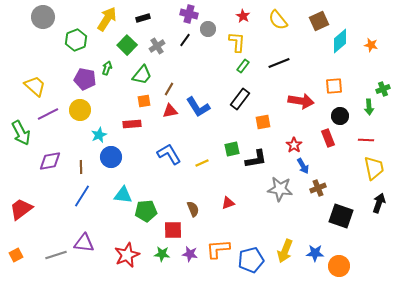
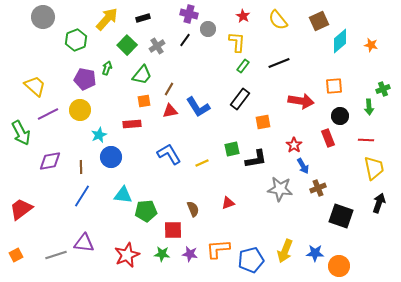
yellow arrow at (107, 19): rotated 10 degrees clockwise
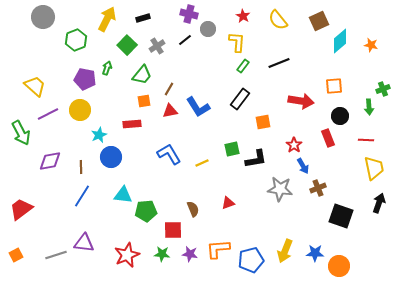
yellow arrow at (107, 19): rotated 15 degrees counterclockwise
black line at (185, 40): rotated 16 degrees clockwise
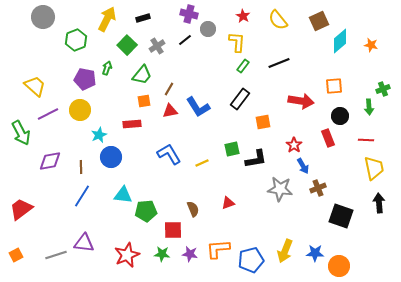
black arrow at (379, 203): rotated 24 degrees counterclockwise
